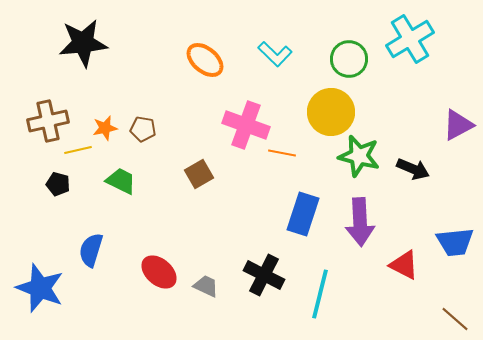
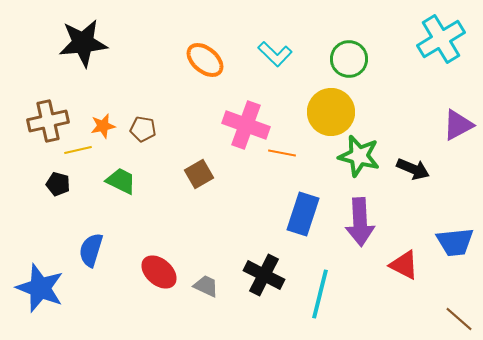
cyan cross: moved 31 px right
orange star: moved 2 px left, 2 px up
brown line: moved 4 px right
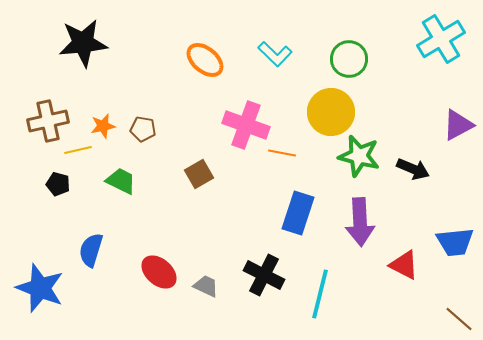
blue rectangle: moved 5 px left, 1 px up
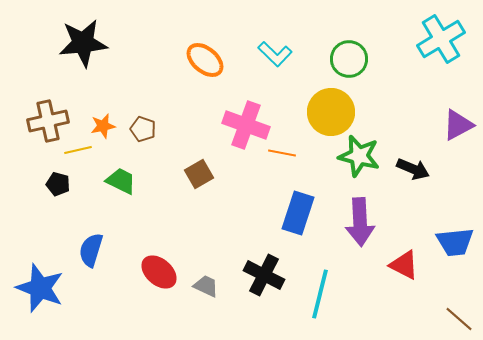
brown pentagon: rotated 10 degrees clockwise
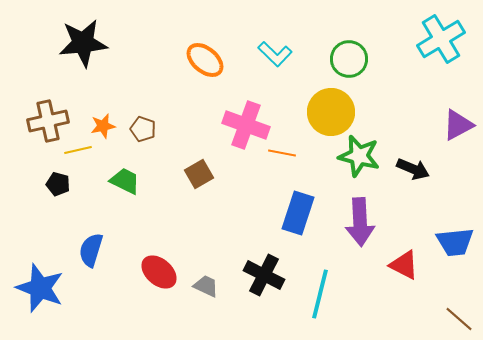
green trapezoid: moved 4 px right
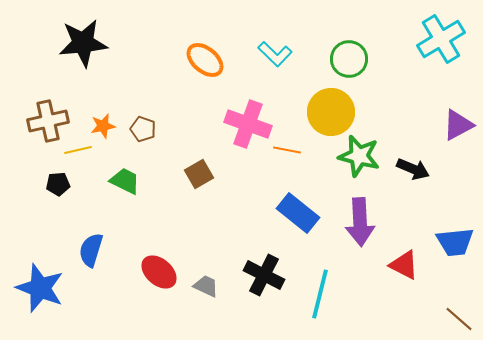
pink cross: moved 2 px right, 1 px up
orange line: moved 5 px right, 3 px up
black pentagon: rotated 20 degrees counterclockwise
blue rectangle: rotated 69 degrees counterclockwise
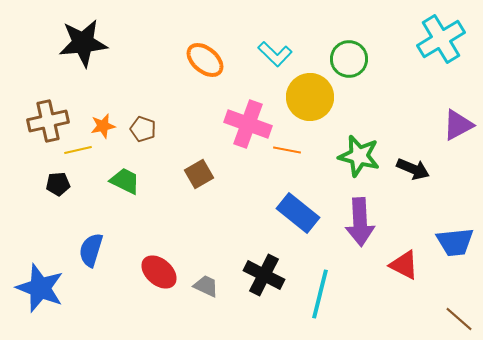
yellow circle: moved 21 px left, 15 px up
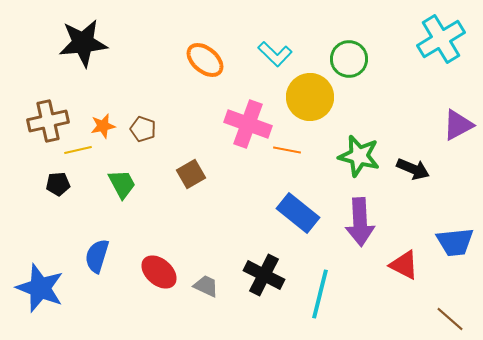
brown square: moved 8 px left
green trapezoid: moved 3 px left, 3 px down; rotated 36 degrees clockwise
blue semicircle: moved 6 px right, 6 px down
brown line: moved 9 px left
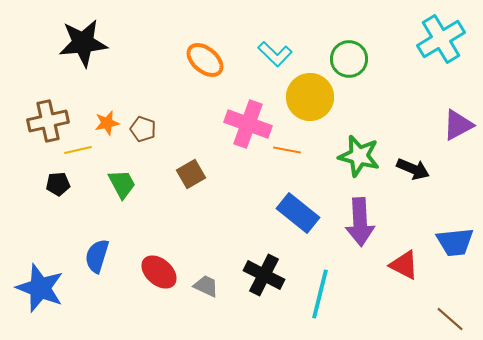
orange star: moved 4 px right, 3 px up
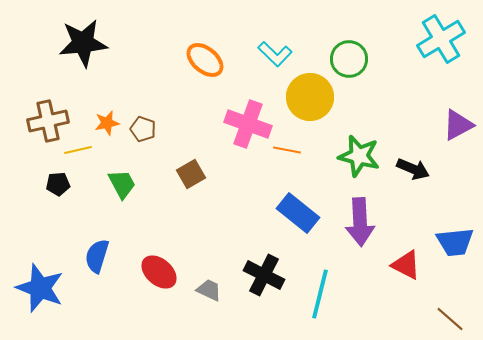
red triangle: moved 2 px right
gray trapezoid: moved 3 px right, 4 px down
